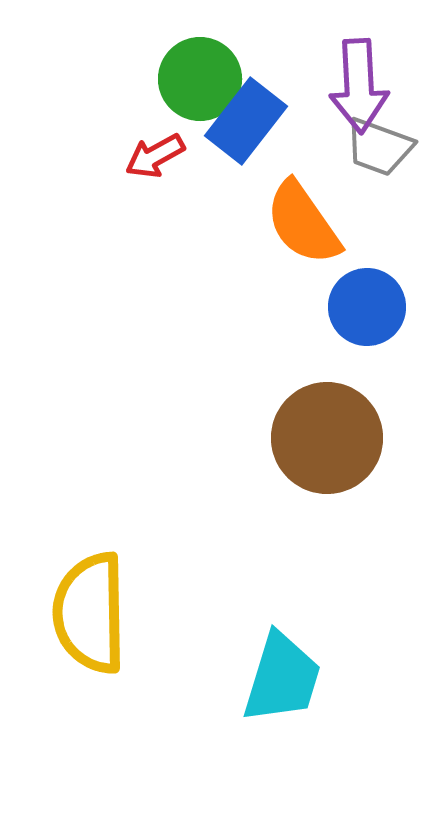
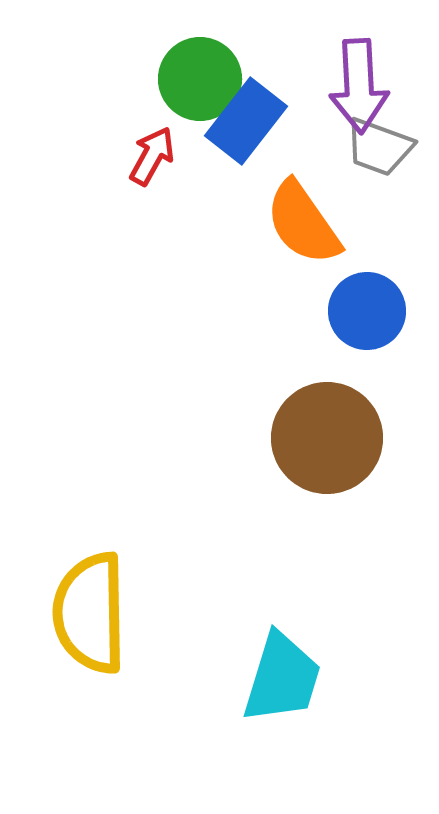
red arrow: moved 3 px left; rotated 148 degrees clockwise
blue circle: moved 4 px down
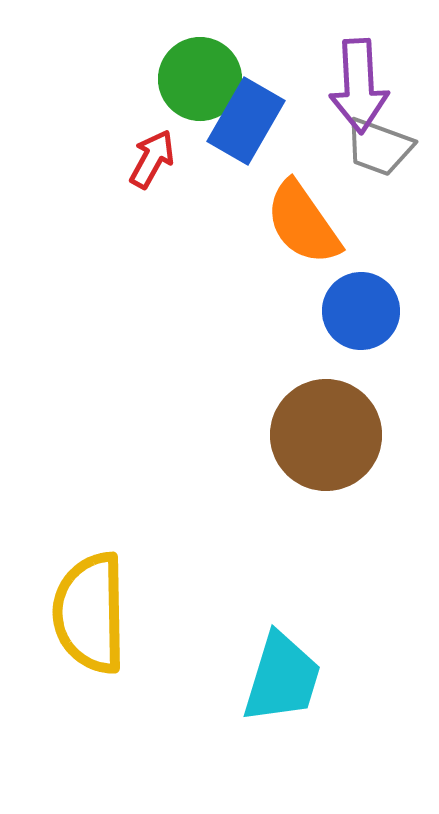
blue rectangle: rotated 8 degrees counterclockwise
red arrow: moved 3 px down
blue circle: moved 6 px left
brown circle: moved 1 px left, 3 px up
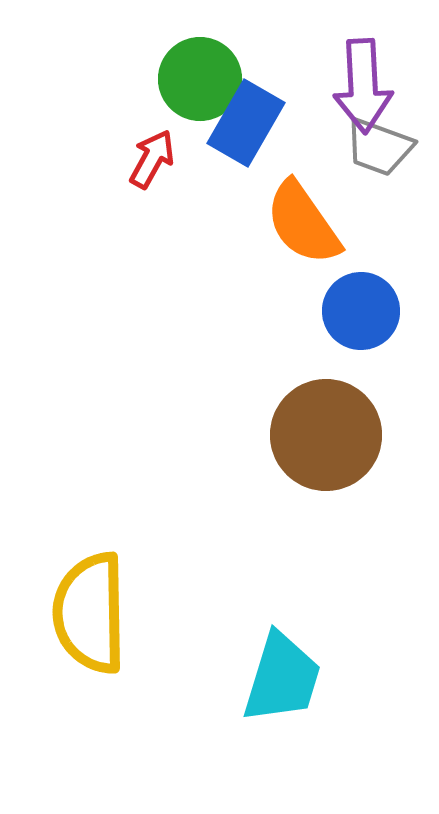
purple arrow: moved 4 px right
blue rectangle: moved 2 px down
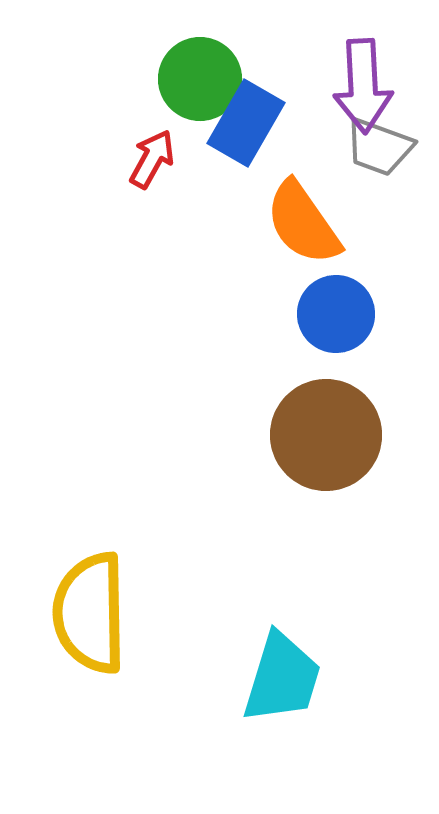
blue circle: moved 25 px left, 3 px down
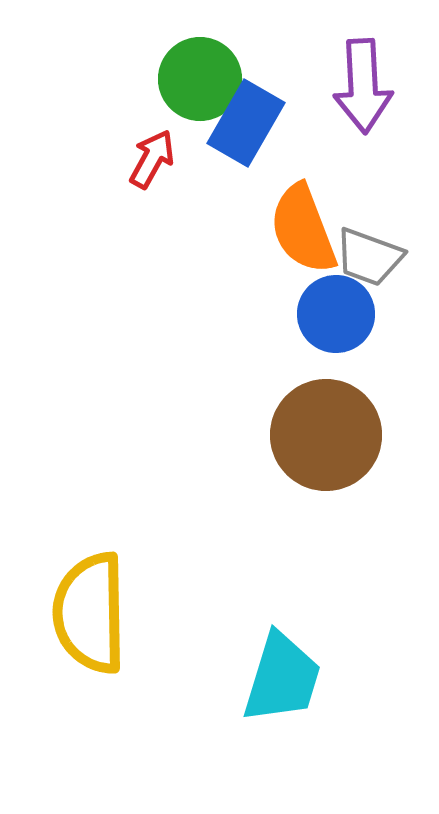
gray trapezoid: moved 10 px left, 110 px down
orange semicircle: moved 6 px down; rotated 14 degrees clockwise
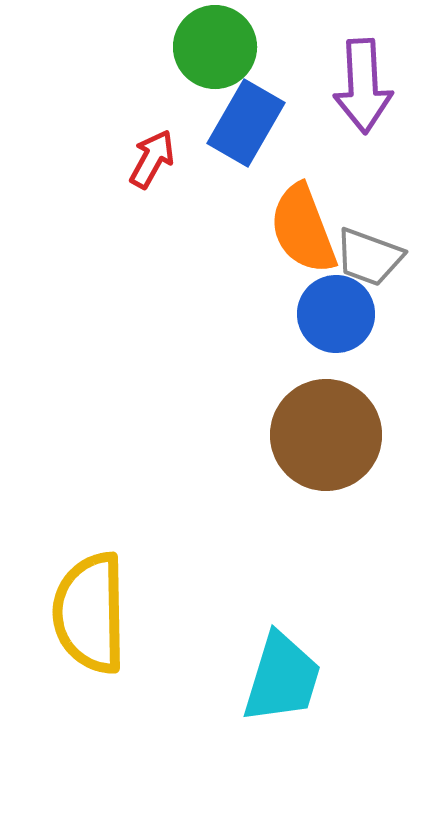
green circle: moved 15 px right, 32 px up
